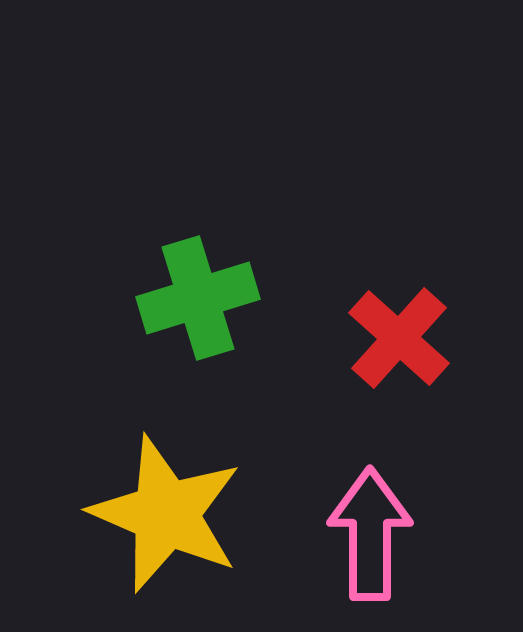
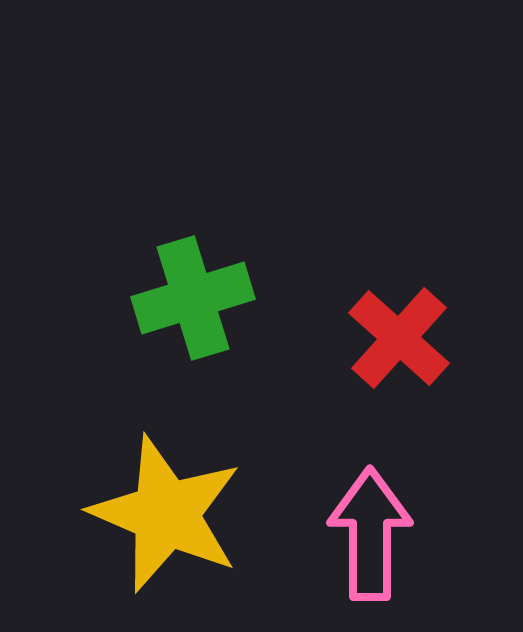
green cross: moved 5 px left
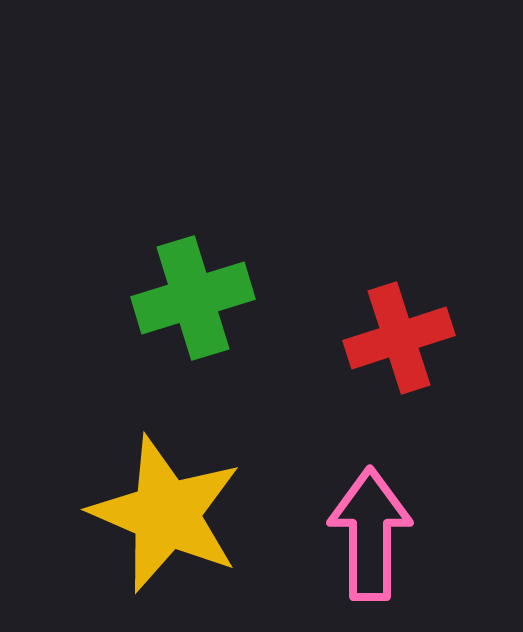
red cross: rotated 30 degrees clockwise
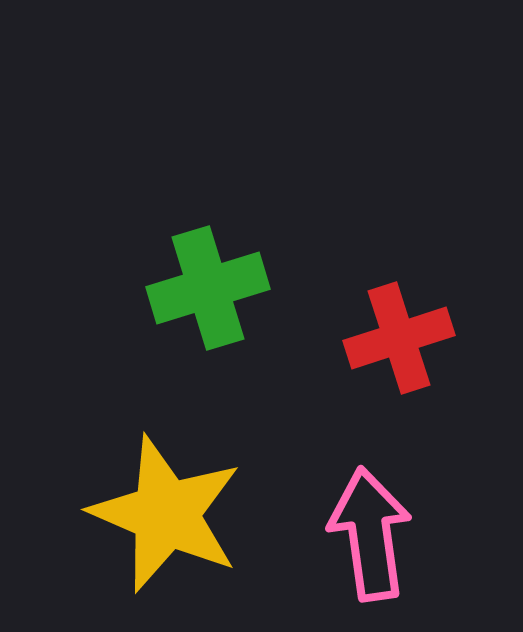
green cross: moved 15 px right, 10 px up
pink arrow: rotated 8 degrees counterclockwise
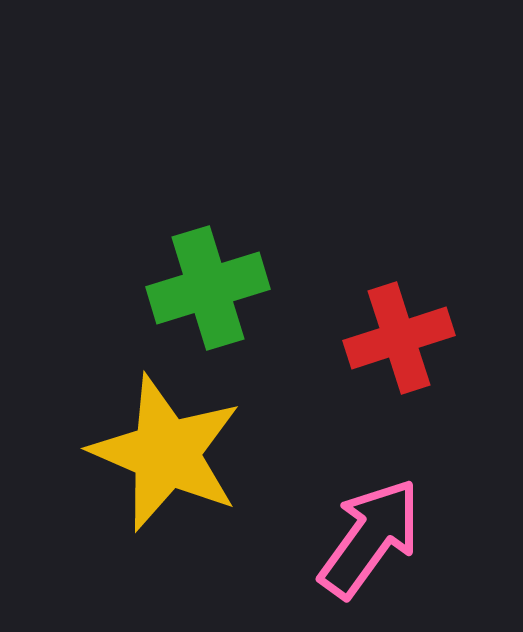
yellow star: moved 61 px up
pink arrow: moved 4 px down; rotated 44 degrees clockwise
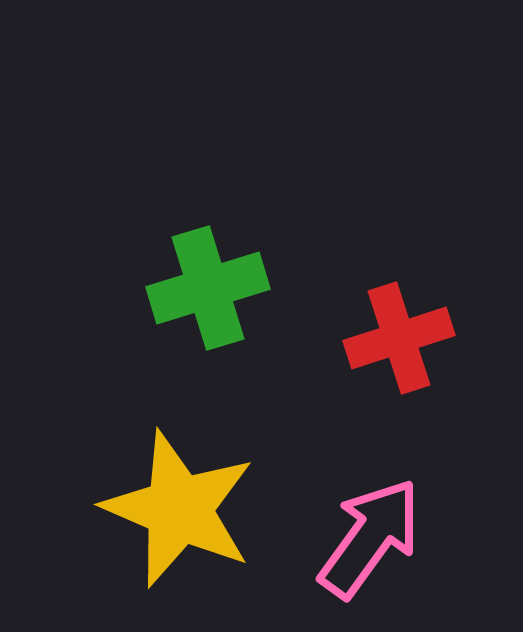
yellow star: moved 13 px right, 56 px down
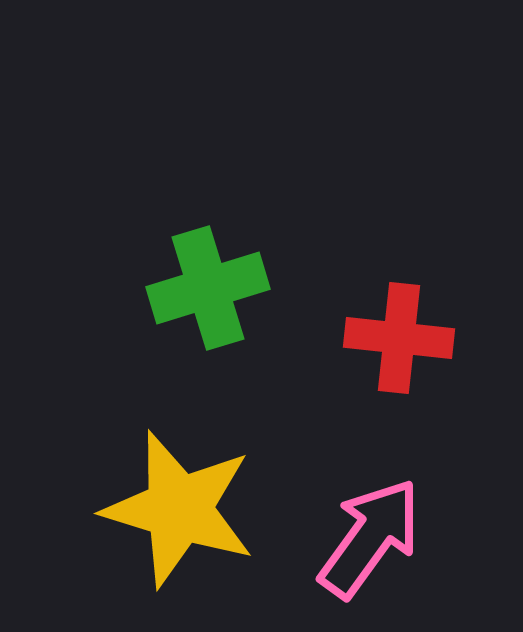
red cross: rotated 24 degrees clockwise
yellow star: rotated 6 degrees counterclockwise
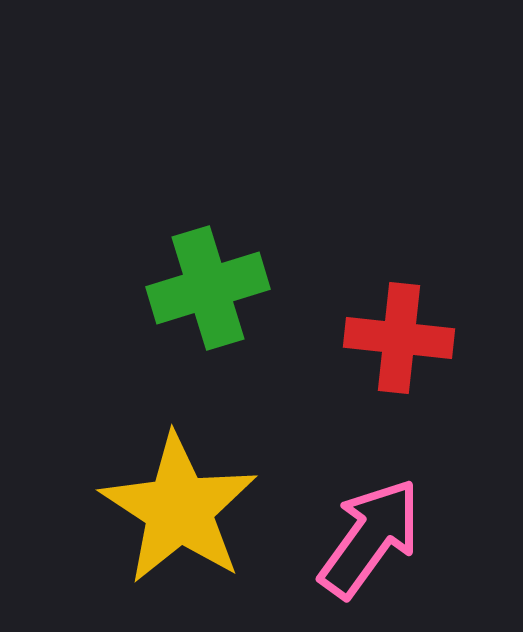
yellow star: rotated 16 degrees clockwise
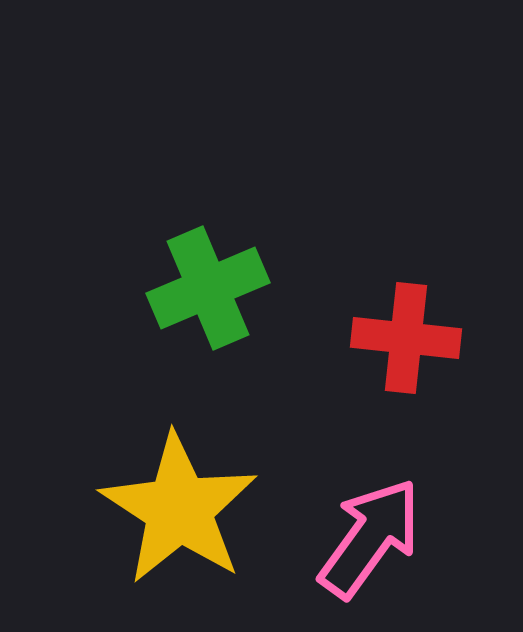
green cross: rotated 6 degrees counterclockwise
red cross: moved 7 px right
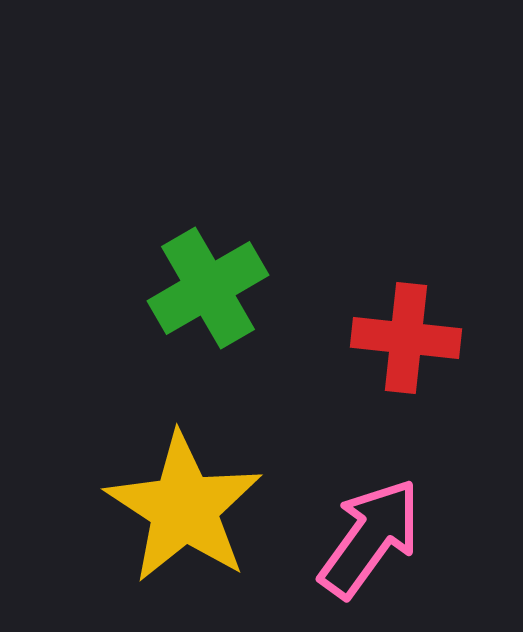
green cross: rotated 7 degrees counterclockwise
yellow star: moved 5 px right, 1 px up
